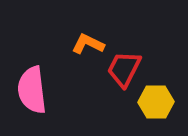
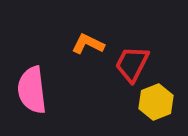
red trapezoid: moved 8 px right, 5 px up
yellow hexagon: rotated 20 degrees counterclockwise
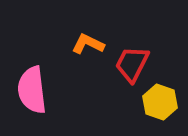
yellow hexagon: moved 4 px right; rotated 20 degrees counterclockwise
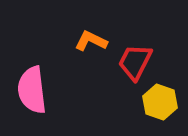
orange L-shape: moved 3 px right, 3 px up
red trapezoid: moved 3 px right, 2 px up
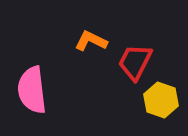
yellow hexagon: moved 1 px right, 2 px up
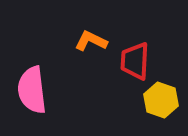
red trapezoid: moved 1 px up; rotated 24 degrees counterclockwise
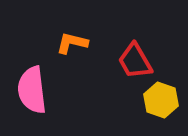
orange L-shape: moved 19 px left, 2 px down; rotated 12 degrees counterclockwise
red trapezoid: rotated 33 degrees counterclockwise
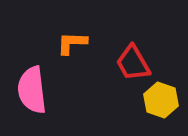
orange L-shape: rotated 12 degrees counterclockwise
red trapezoid: moved 2 px left, 2 px down
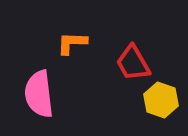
pink semicircle: moved 7 px right, 4 px down
